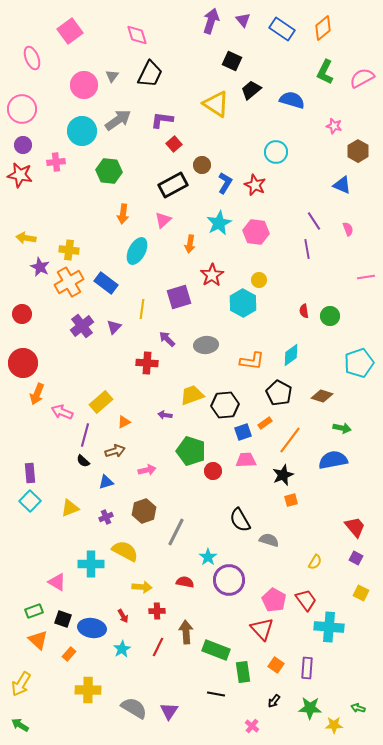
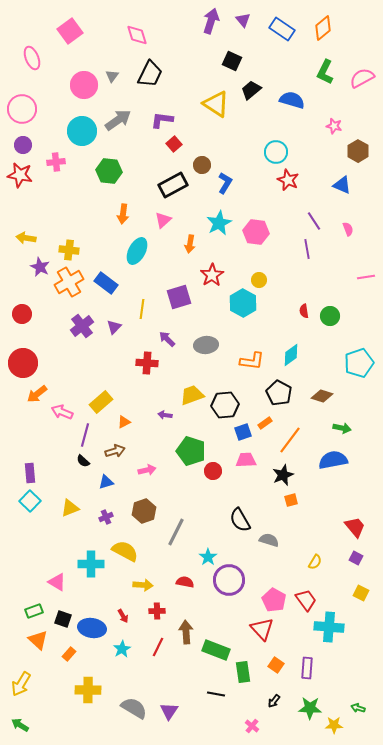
red star at (255, 185): moved 33 px right, 5 px up
orange arrow at (37, 394): rotated 30 degrees clockwise
yellow arrow at (142, 587): moved 1 px right, 2 px up
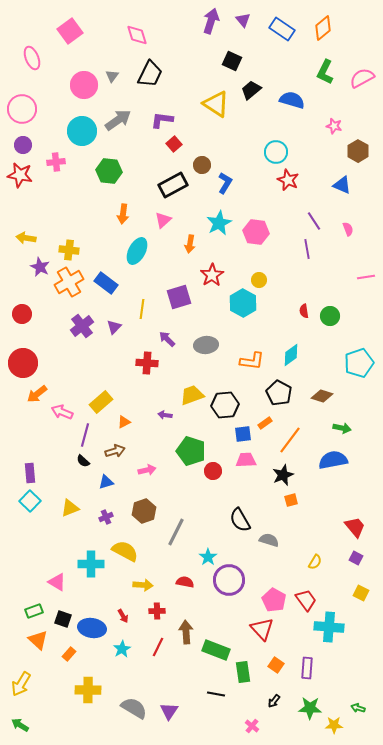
blue square at (243, 432): moved 2 px down; rotated 12 degrees clockwise
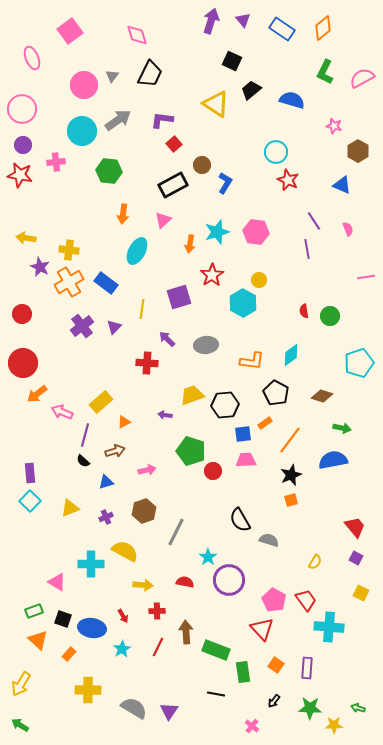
cyan star at (219, 223): moved 2 px left, 9 px down; rotated 10 degrees clockwise
black pentagon at (279, 393): moved 3 px left
black star at (283, 475): moved 8 px right
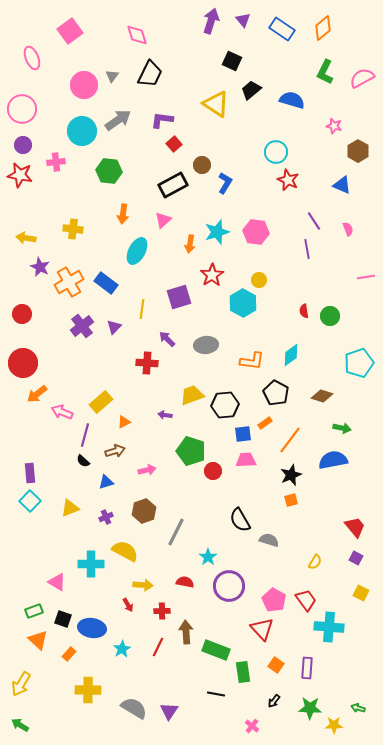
yellow cross at (69, 250): moved 4 px right, 21 px up
purple circle at (229, 580): moved 6 px down
red cross at (157, 611): moved 5 px right
red arrow at (123, 616): moved 5 px right, 11 px up
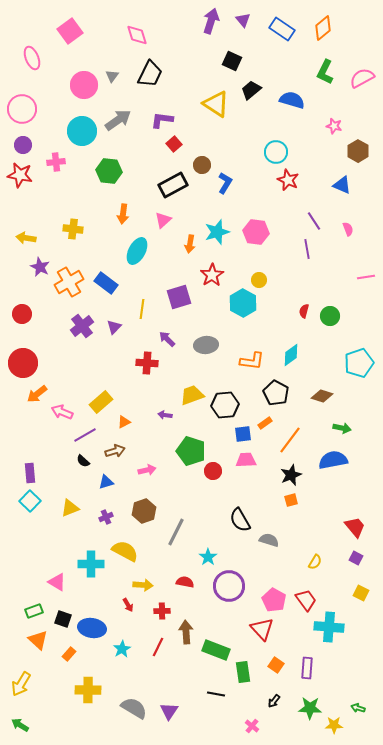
red semicircle at (304, 311): rotated 24 degrees clockwise
purple line at (85, 435): rotated 45 degrees clockwise
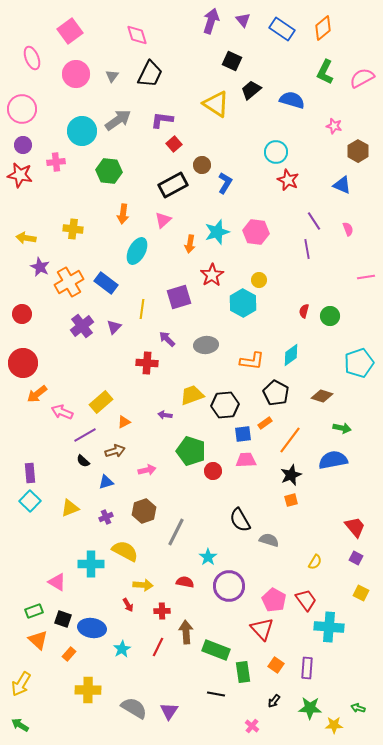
pink circle at (84, 85): moved 8 px left, 11 px up
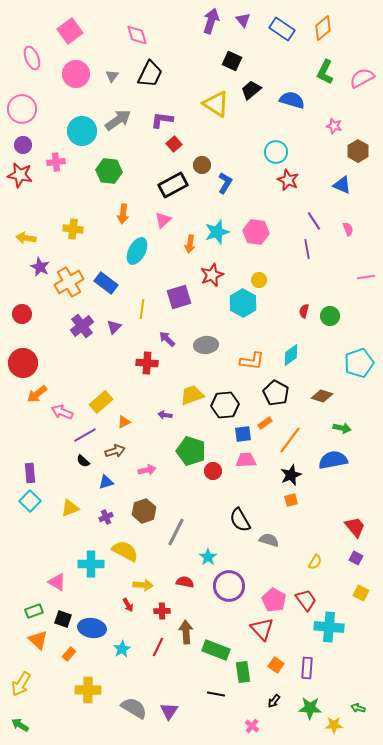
red star at (212, 275): rotated 10 degrees clockwise
